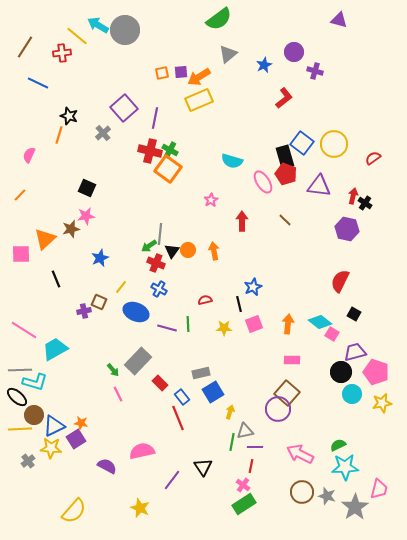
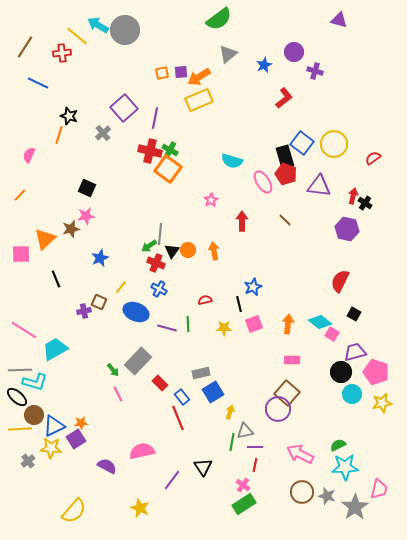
orange star at (81, 423): rotated 16 degrees counterclockwise
red line at (251, 466): moved 4 px right, 1 px up
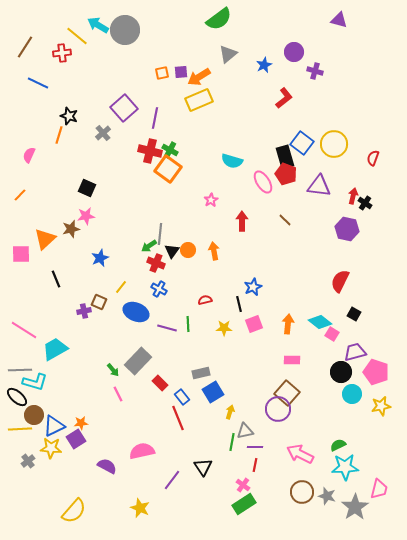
red semicircle at (373, 158): rotated 35 degrees counterclockwise
yellow star at (382, 403): moved 1 px left, 3 px down
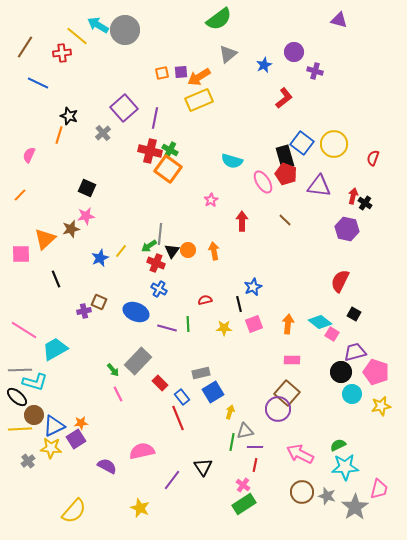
yellow line at (121, 287): moved 36 px up
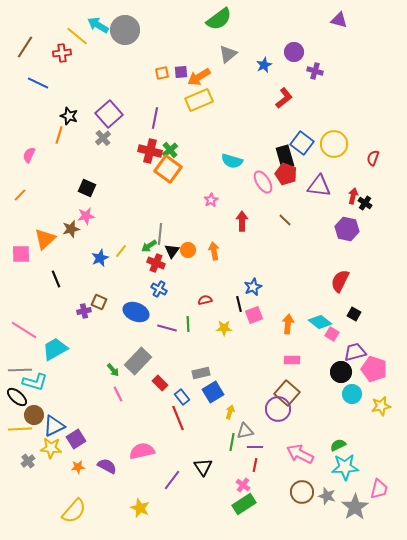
purple square at (124, 108): moved 15 px left, 6 px down
gray cross at (103, 133): moved 5 px down
green cross at (170, 150): rotated 21 degrees clockwise
pink square at (254, 324): moved 9 px up
pink pentagon at (376, 372): moved 2 px left, 3 px up
orange star at (81, 423): moved 3 px left, 44 px down
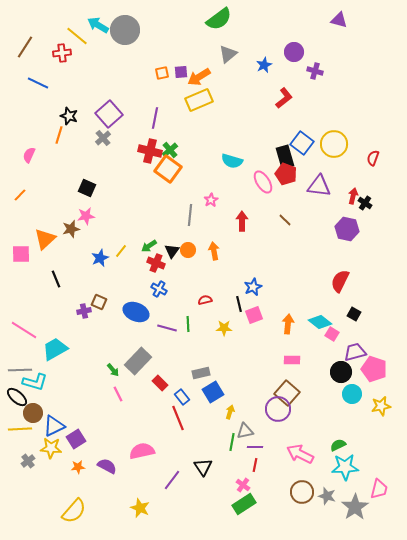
gray line at (160, 234): moved 30 px right, 19 px up
brown circle at (34, 415): moved 1 px left, 2 px up
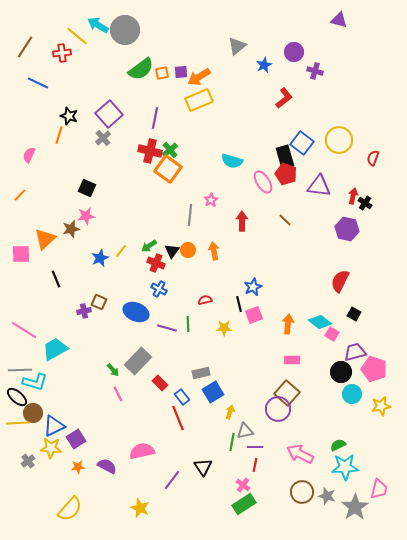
green semicircle at (219, 19): moved 78 px left, 50 px down
gray triangle at (228, 54): moved 9 px right, 8 px up
yellow circle at (334, 144): moved 5 px right, 4 px up
yellow line at (20, 429): moved 2 px left, 6 px up
yellow semicircle at (74, 511): moved 4 px left, 2 px up
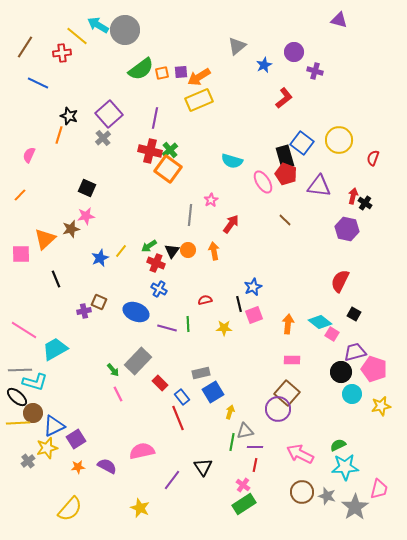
red arrow at (242, 221): moved 11 px left, 3 px down; rotated 36 degrees clockwise
yellow star at (51, 448): moved 4 px left; rotated 20 degrees counterclockwise
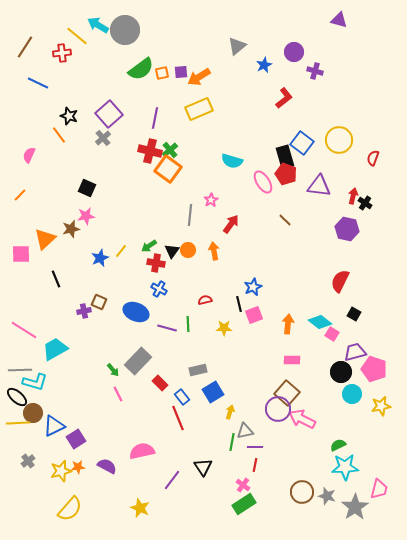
yellow rectangle at (199, 100): moved 9 px down
orange line at (59, 135): rotated 54 degrees counterclockwise
red cross at (156, 263): rotated 12 degrees counterclockwise
gray rectangle at (201, 373): moved 3 px left, 3 px up
yellow star at (47, 448): moved 14 px right, 23 px down
pink arrow at (300, 454): moved 2 px right, 35 px up
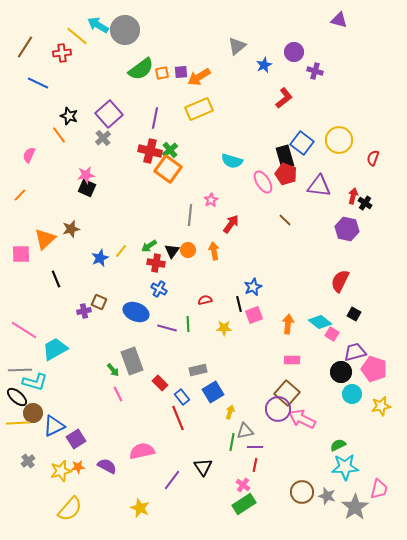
pink star at (86, 216): moved 41 px up
gray rectangle at (138, 361): moved 6 px left; rotated 64 degrees counterclockwise
